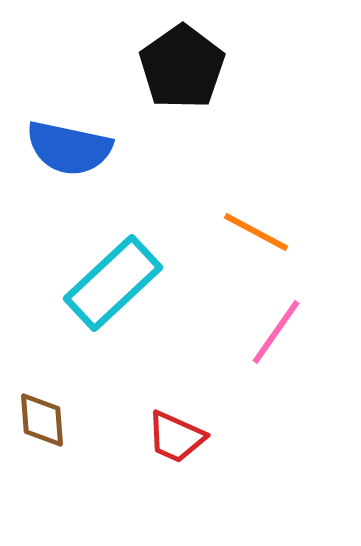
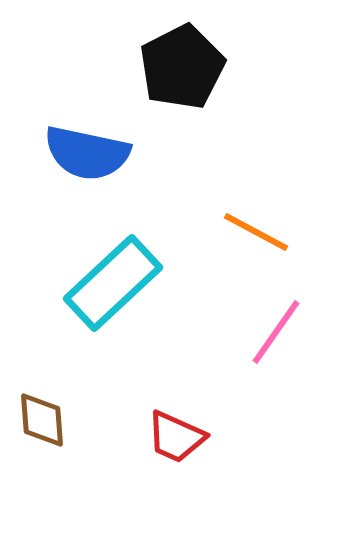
black pentagon: rotated 8 degrees clockwise
blue semicircle: moved 18 px right, 5 px down
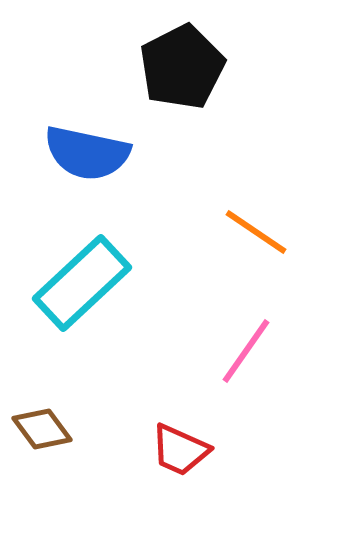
orange line: rotated 6 degrees clockwise
cyan rectangle: moved 31 px left
pink line: moved 30 px left, 19 px down
brown diamond: moved 9 px down; rotated 32 degrees counterclockwise
red trapezoid: moved 4 px right, 13 px down
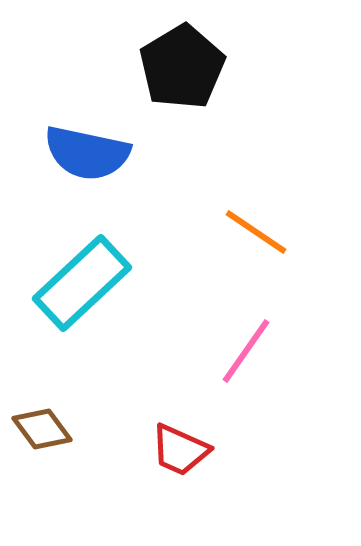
black pentagon: rotated 4 degrees counterclockwise
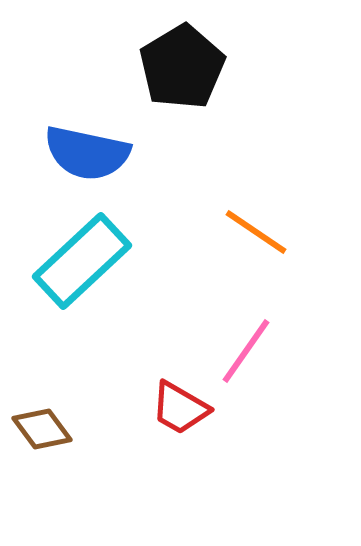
cyan rectangle: moved 22 px up
red trapezoid: moved 42 px up; rotated 6 degrees clockwise
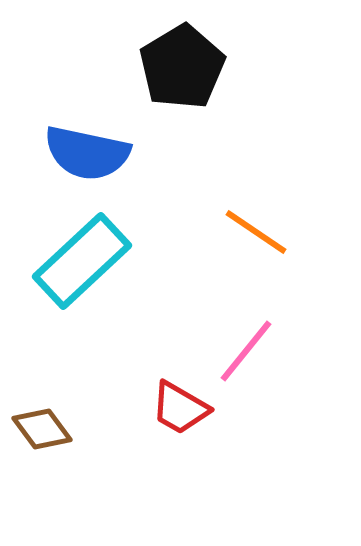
pink line: rotated 4 degrees clockwise
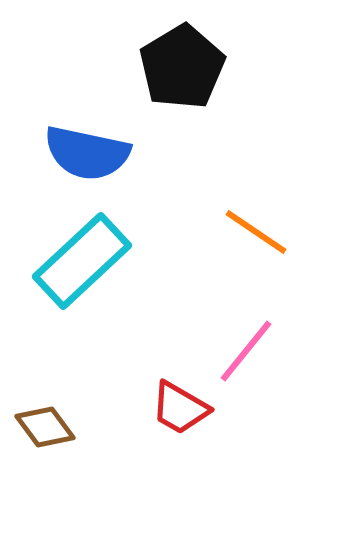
brown diamond: moved 3 px right, 2 px up
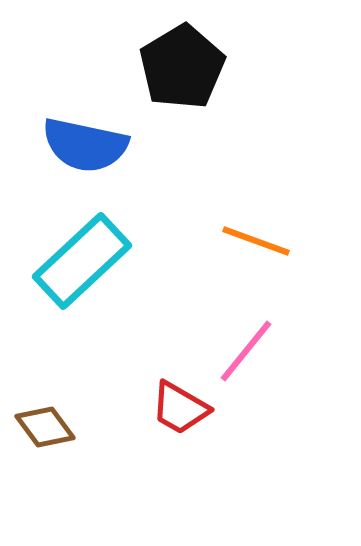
blue semicircle: moved 2 px left, 8 px up
orange line: moved 9 px down; rotated 14 degrees counterclockwise
